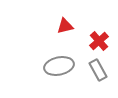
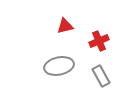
red cross: rotated 18 degrees clockwise
gray rectangle: moved 3 px right, 6 px down
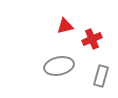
red cross: moved 7 px left, 2 px up
gray rectangle: rotated 45 degrees clockwise
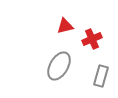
gray ellipse: rotated 48 degrees counterclockwise
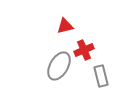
red cross: moved 8 px left, 11 px down
gray rectangle: rotated 30 degrees counterclockwise
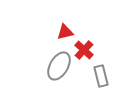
red triangle: moved 6 px down
red cross: rotated 24 degrees counterclockwise
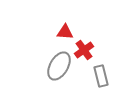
red triangle: rotated 18 degrees clockwise
red cross: rotated 12 degrees clockwise
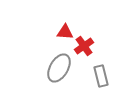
red cross: moved 4 px up
gray ellipse: moved 2 px down
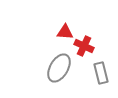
red cross: rotated 30 degrees counterclockwise
gray rectangle: moved 3 px up
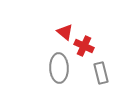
red triangle: rotated 36 degrees clockwise
gray ellipse: rotated 32 degrees counterclockwise
